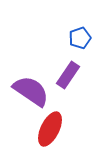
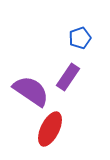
purple rectangle: moved 2 px down
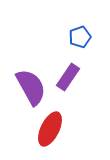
blue pentagon: moved 1 px up
purple semicircle: moved 4 px up; rotated 27 degrees clockwise
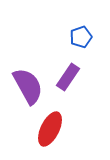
blue pentagon: moved 1 px right
purple semicircle: moved 3 px left, 1 px up
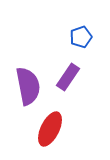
purple semicircle: rotated 18 degrees clockwise
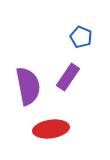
blue pentagon: rotated 30 degrees counterclockwise
red ellipse: moved 1 px right; rotated 56 degrees clockwise
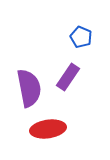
purple semicircle: moved 1 px right, 2 px down
red ellipse: moved 3 px left
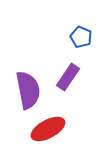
purple semicircle: moved 1 px left, 2 px down
red ellipse: rotated 20 degrees counterclockwise
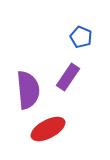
purple semicircle: rotated 6 degrees clockwise
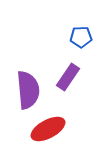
blue pentagon: rotated 25 degrees counterclockwise
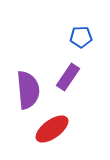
red ellipse: moved 4 px right; rotated 8 degrees counterclockwise
